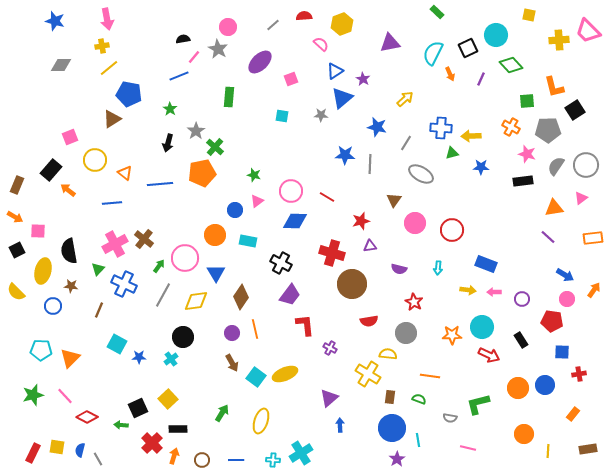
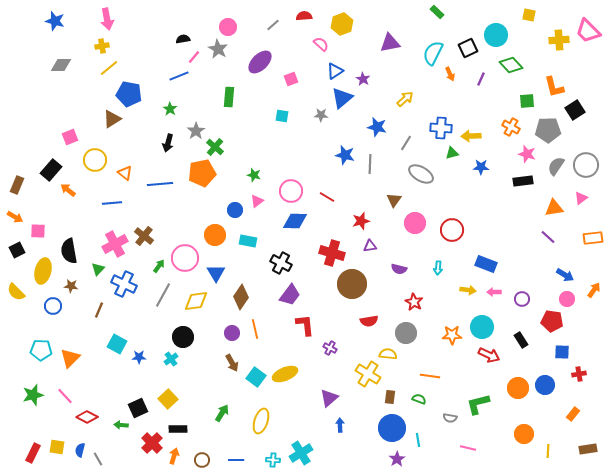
blue star at (345, 155): rotated 12 degrees clockwise
brown cross at (144, 239): moved 3 px up
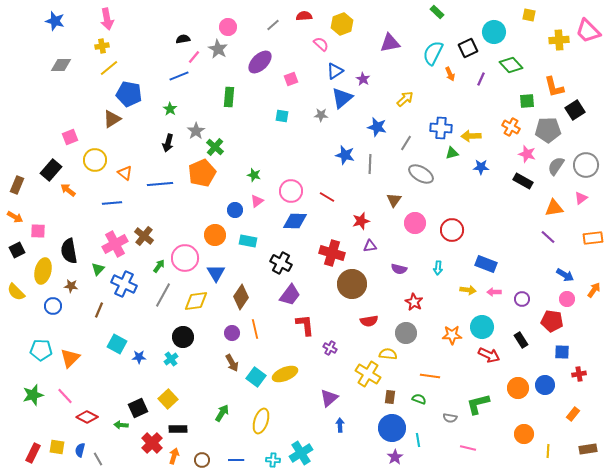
cyan circle at (496, 35): moved 2 px left, 3 px up
orange pentagon at (202, 173): rotated 12 degrees counterclockwise
black rectangle at (523, 181): rotated 36 degrees clockwise
purple star at (397, 459): moved 2 px left, 2 px up
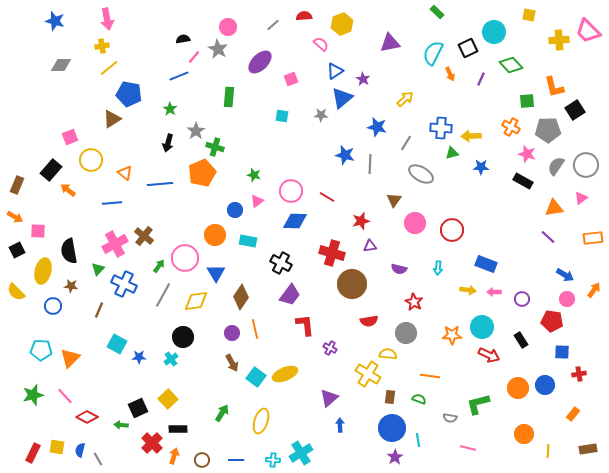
green cross at (215, 147): rotated 24 degrees counterclockwise
yellow circle at (95, 160): moved 4 px left
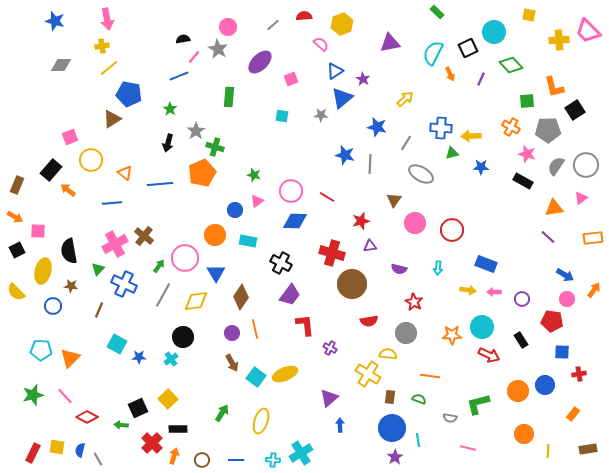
orange circle at (518, 388): moved 3 px down
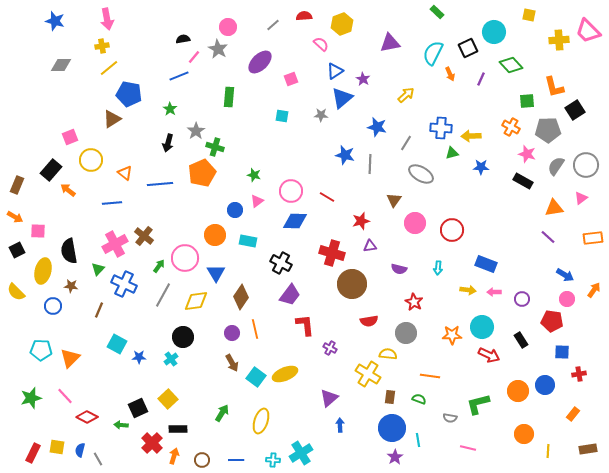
yellow arrow at (405, 99): moved 1 px right, 4 px up
green star at (33, 395): moved 2 px left, 3 px down
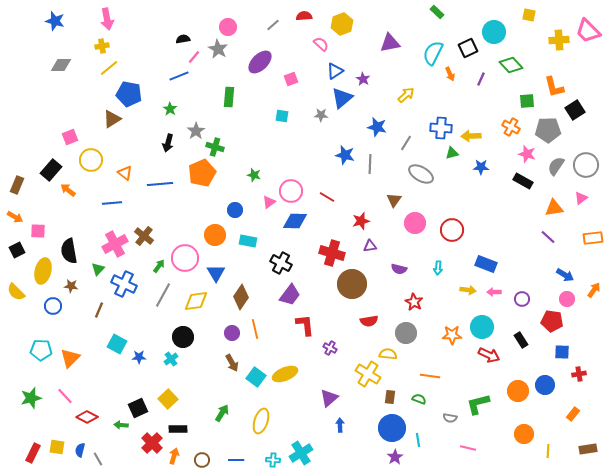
pink triangle at (257, 201): moved 12 px right, 1 px down
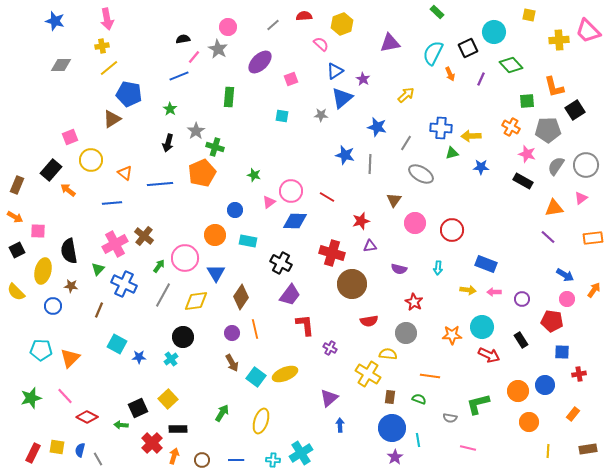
orange circle at (524, 434): moved 5 px right, 12 px up
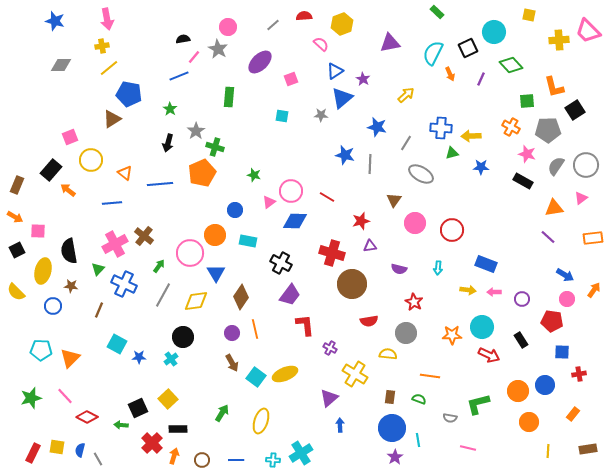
pink circle at (185, 258): moved 5 px right, 5 px up
yellow cross at (368, 374): moved 13 px left
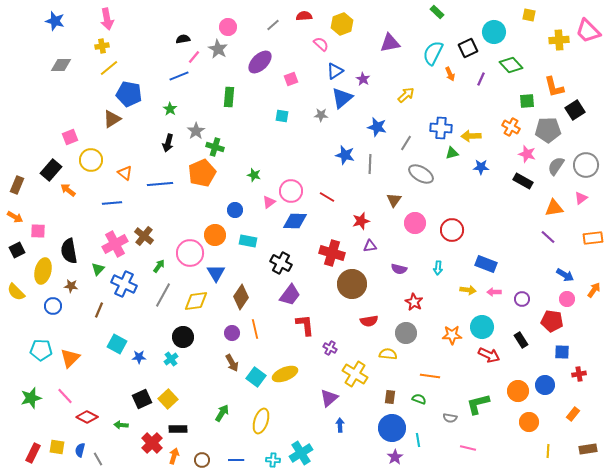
black square at (138, 408): moved 4 px right, 9 px up
